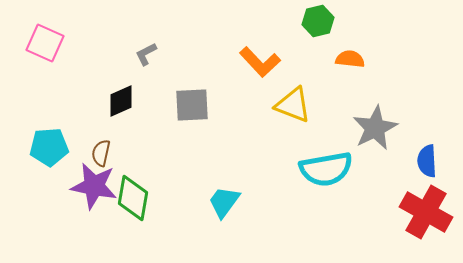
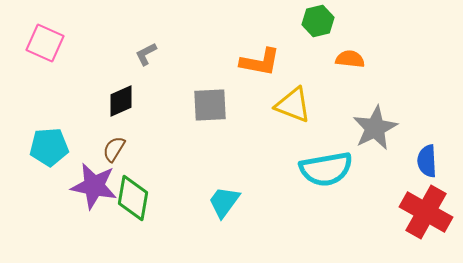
orange L-shape: rotated 36 degrees counterclockwise
gray square: moved 18 px right
brown semicircle: moved 13 px right, 4 px up; rotated 20 degrees clockwise
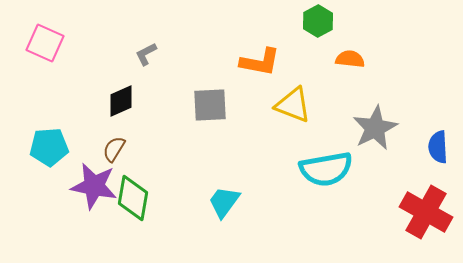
green hexagon: rotated 16 degrees counterclockwise
blue semicircle: moved 11 px right, 14 px up
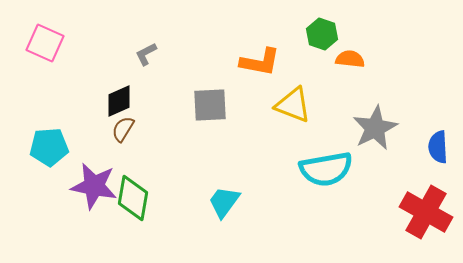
green hexagon: moved 4 px right, 13 px down; rotated 12 degrees counterclockwise
black diamond: moved 2 px left
brown semicircle: moved 9 px right, 20 px up
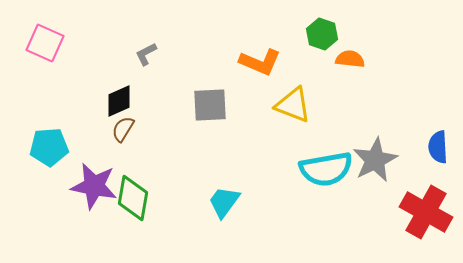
orange L-shape: rotated 12 degrees clockwise
gray star: moved 32 px down
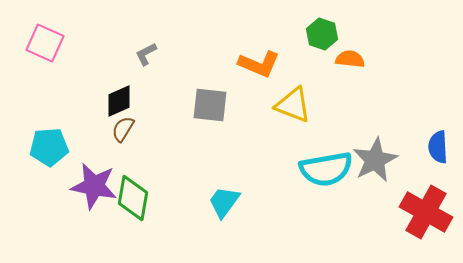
orange L-shape: moved 1 px left, 2 px down
gray square: rotated 9 degrees clockwise
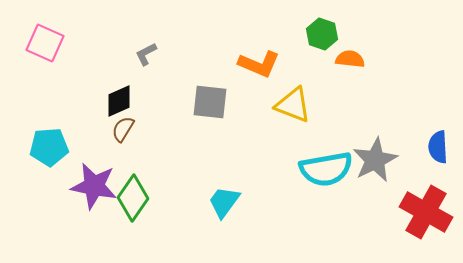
gray square: moved 3 px up
green diamond: rotated 24 degrees clockwise
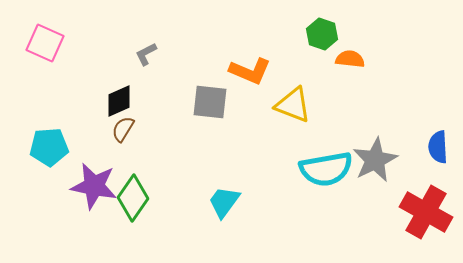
orange L-shape: moved 9 px left, 7 px down
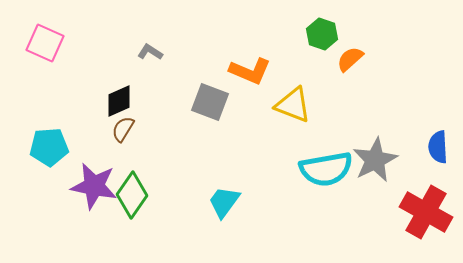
gray L-shape: moved 4 px right, 2 px up; rotated 60 degrees clockwise
orange semicircle: rotated 48 degrees counterclockwise
gray square: rotated 15 degrees clockwise
green diamond: moved 1 px left, 3 px up
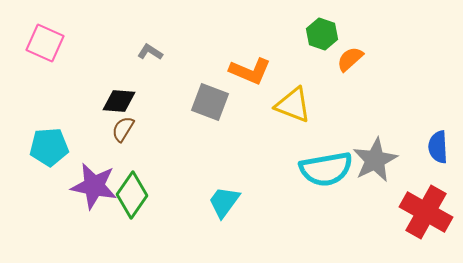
black diamond: rotated 28 degrees clockwise
